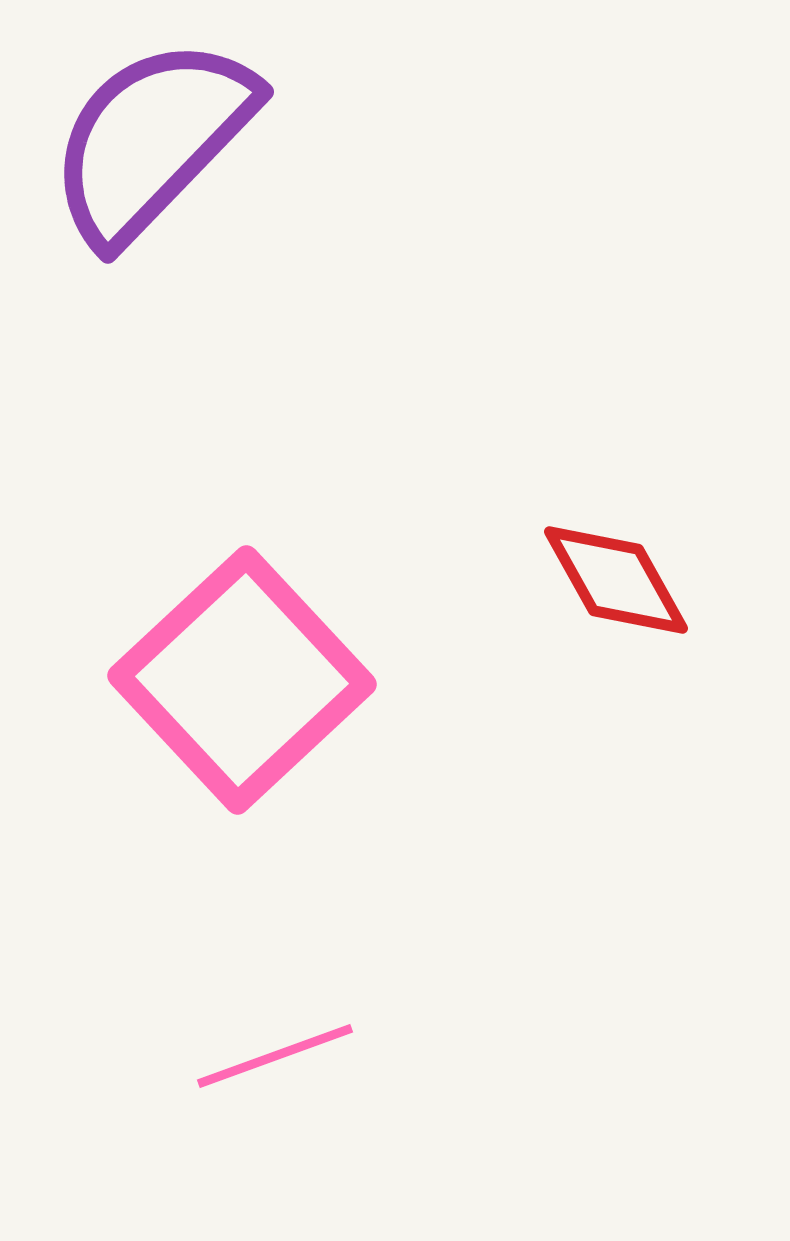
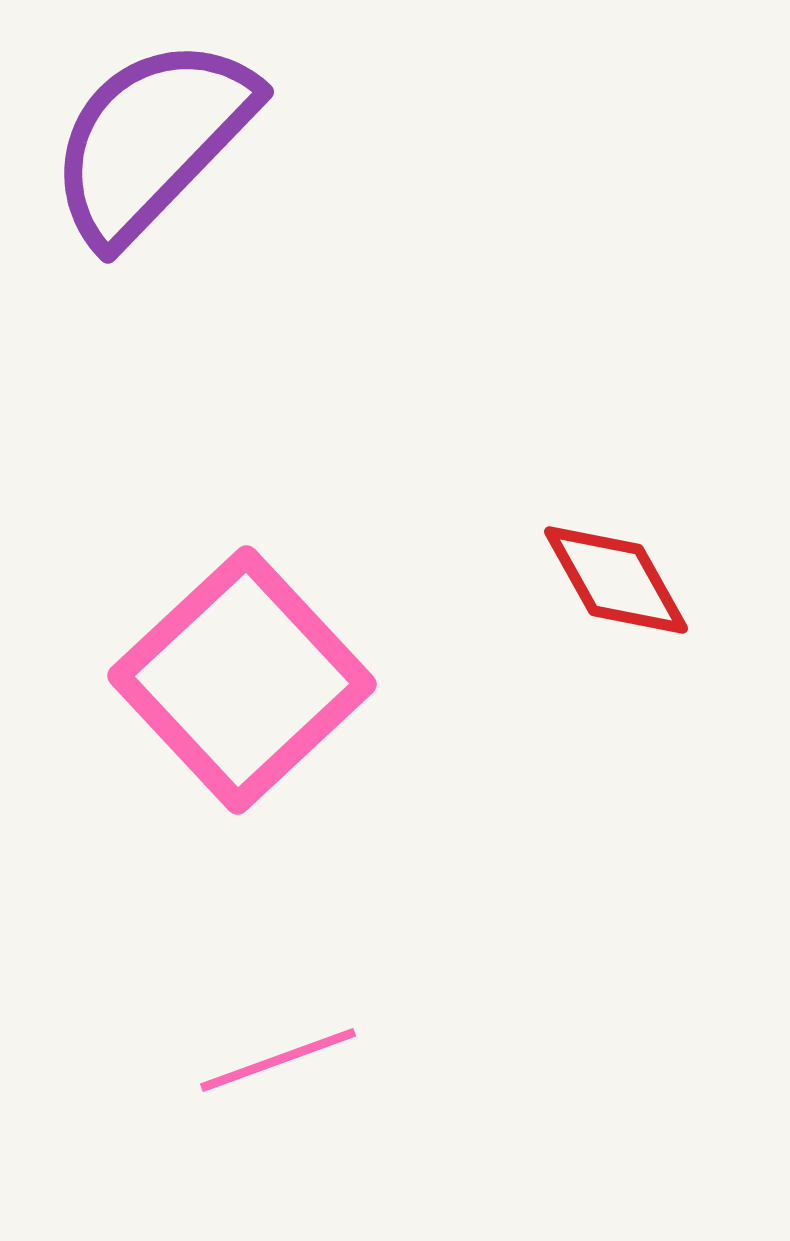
pink line: moved 3 px right, 4 px down
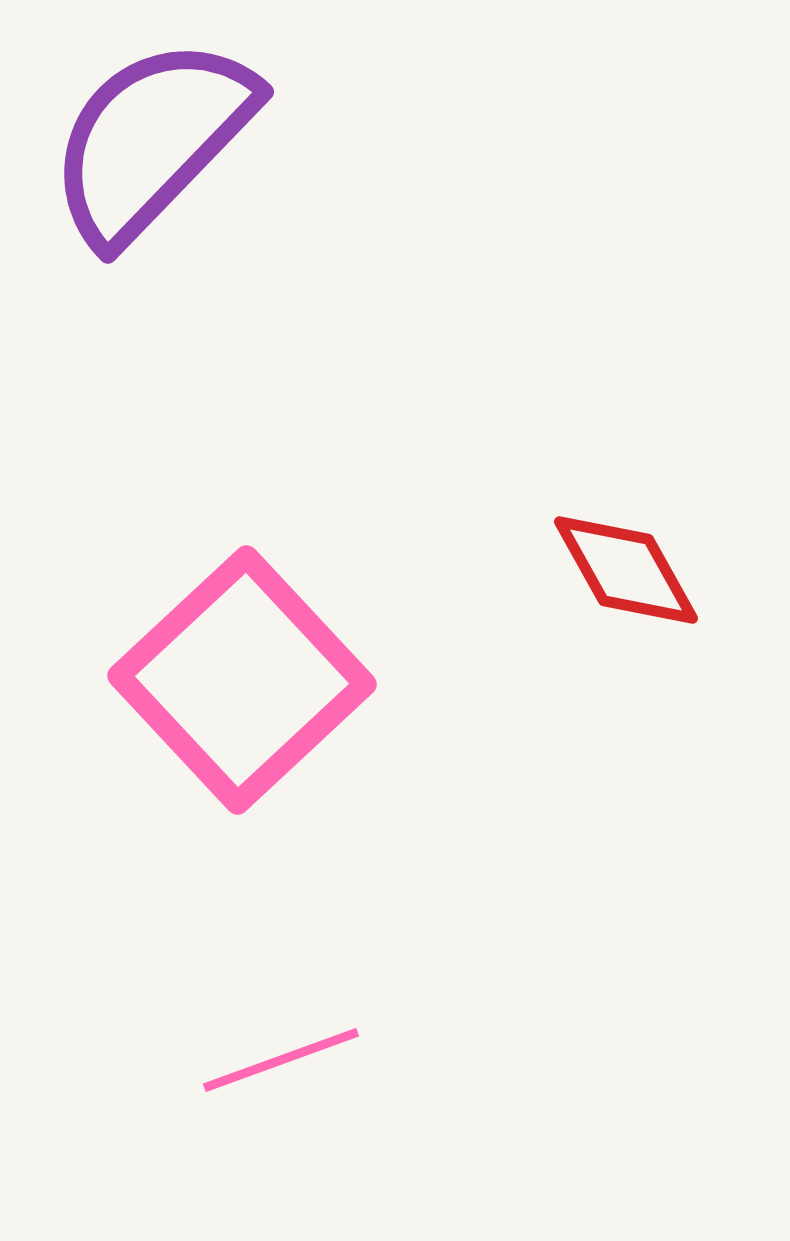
red diamond: moved 10 px right, 10 px up
pink line: moved 3 px right
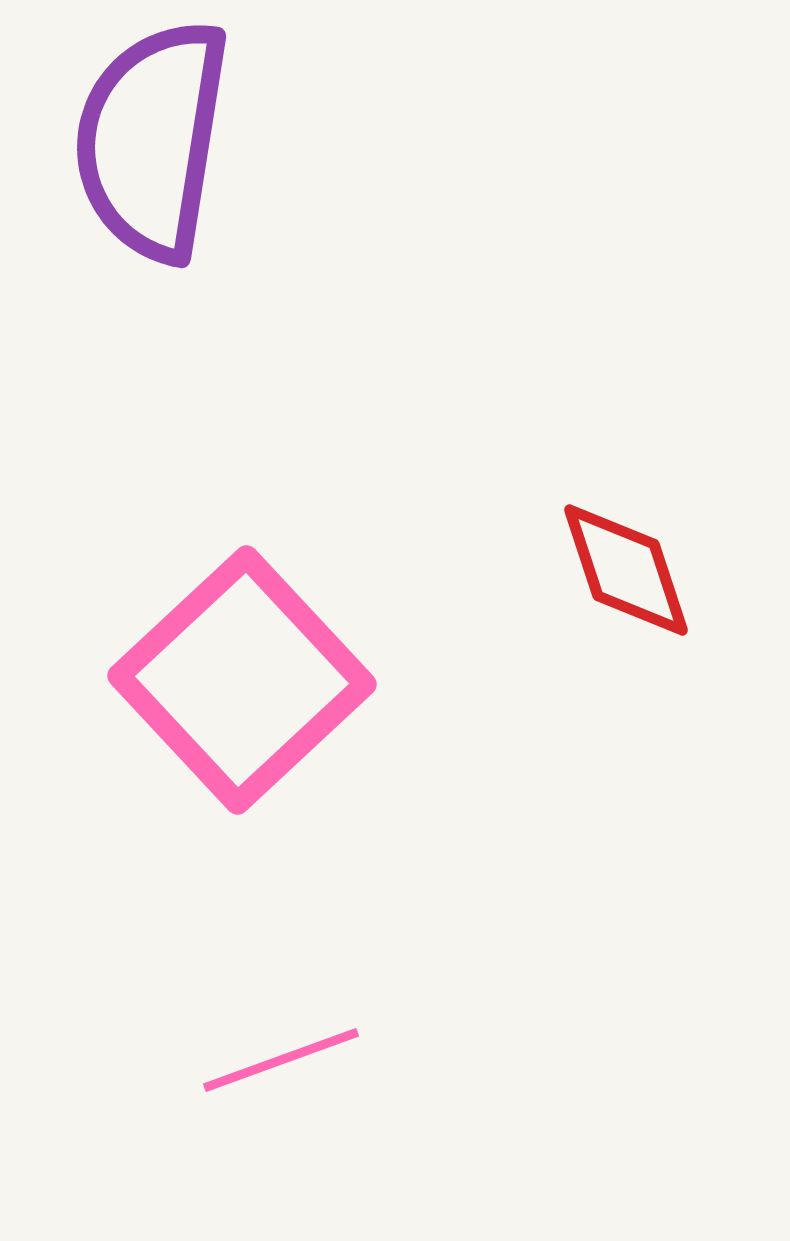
purple semicircle: rotated 35 degrees counterclockwise
red diamond: rotated 11 degrees clockwise
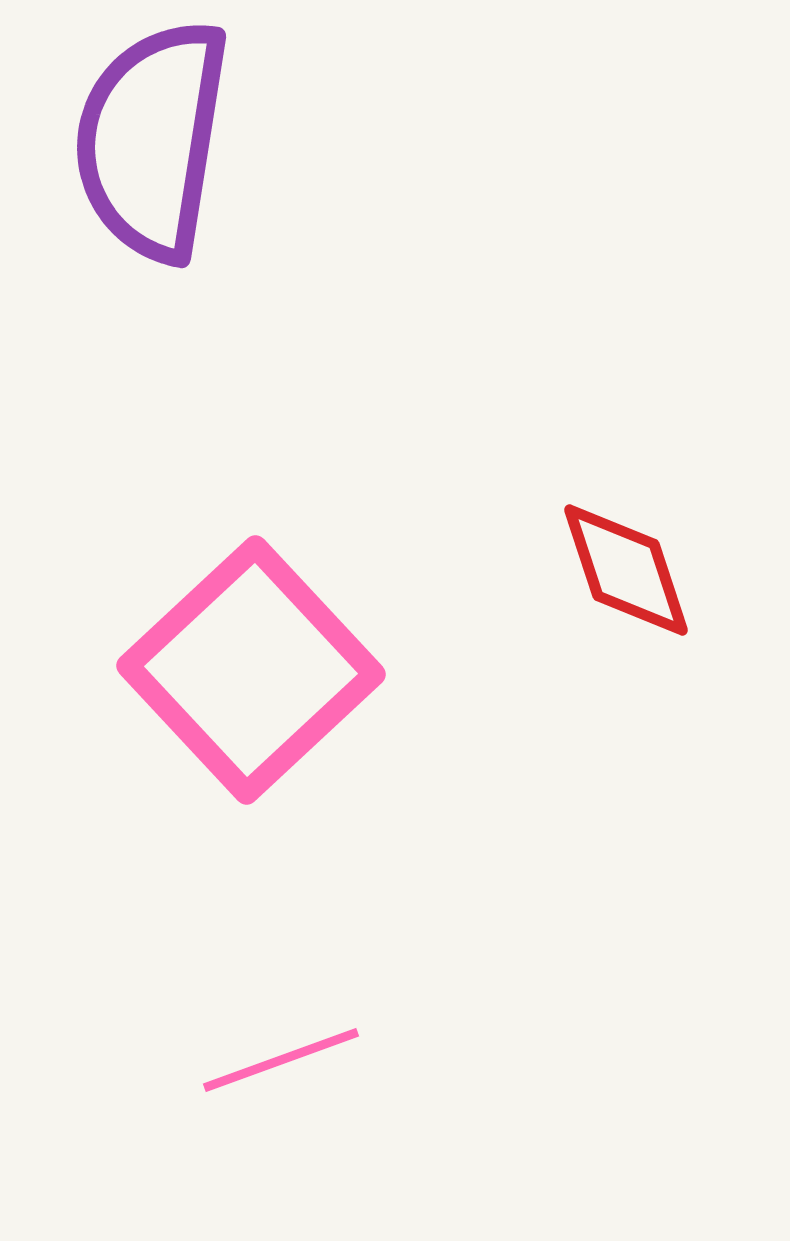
pink square: moved 9 px right, 10 px up
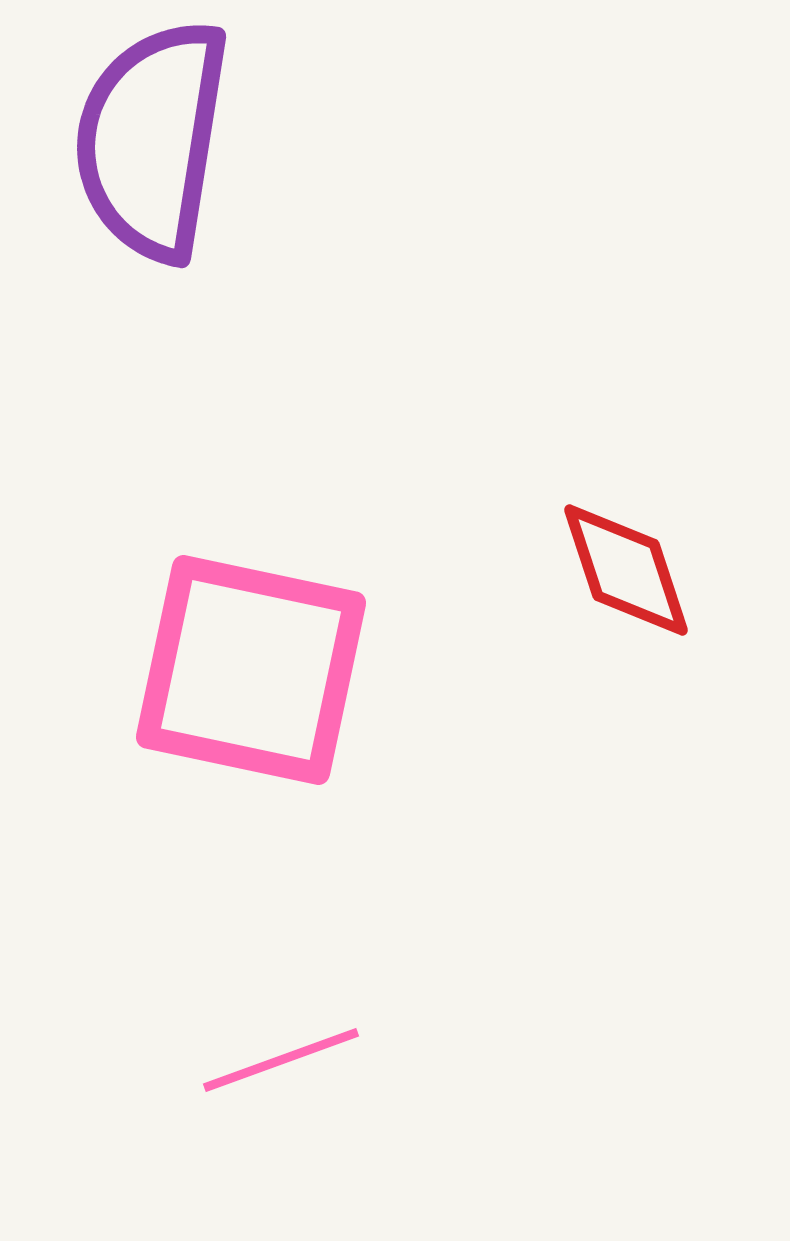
pink square: rotated 35 degrees counterclockwise
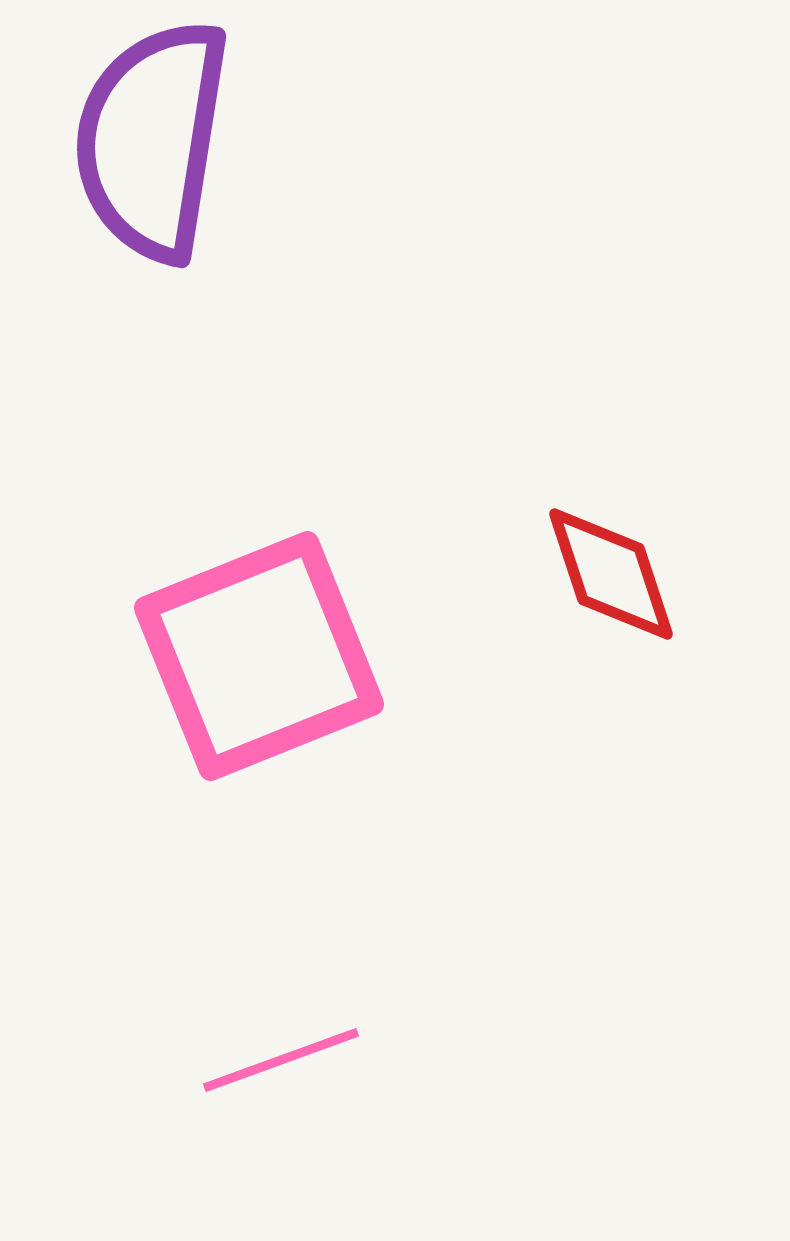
red diamond: moved 15 px left, 4 px down
pink square: moved 8 px right, 14 px up; rotated 34 degrees counterclockwise
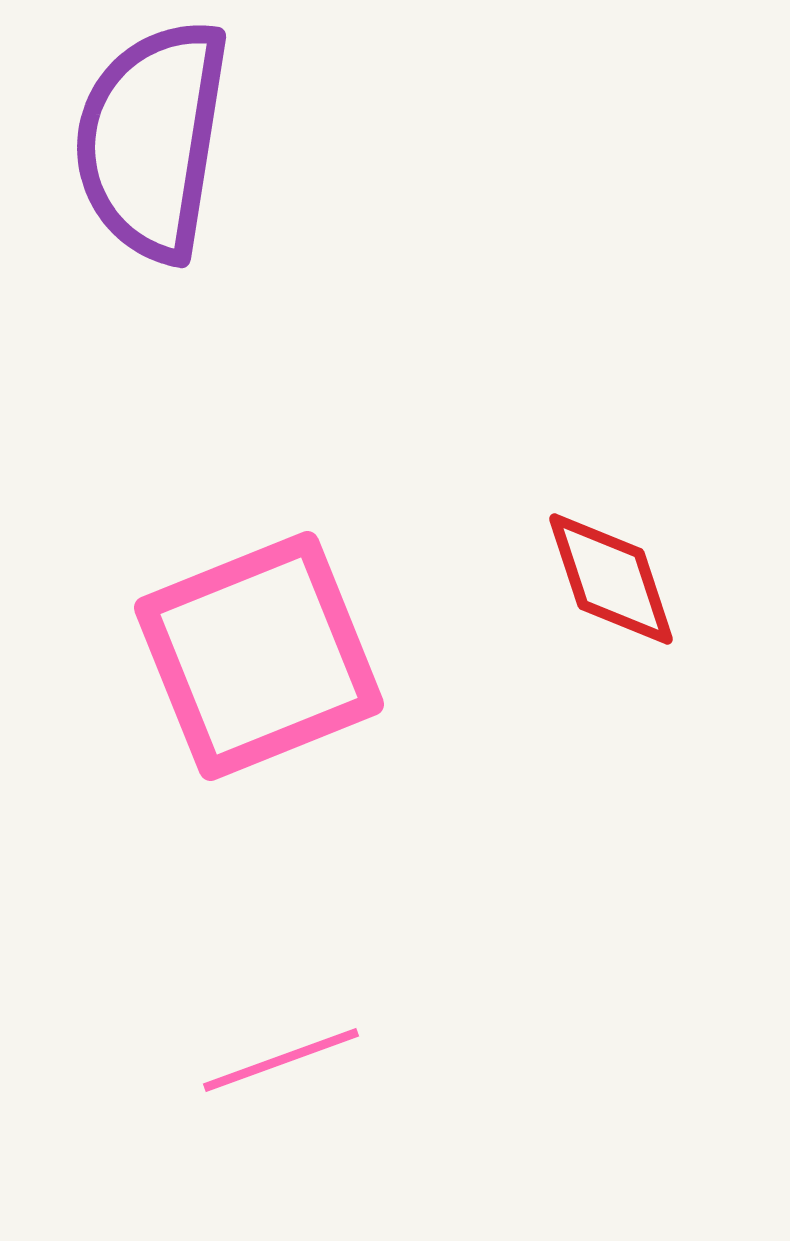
red diamond: moved 5 px down
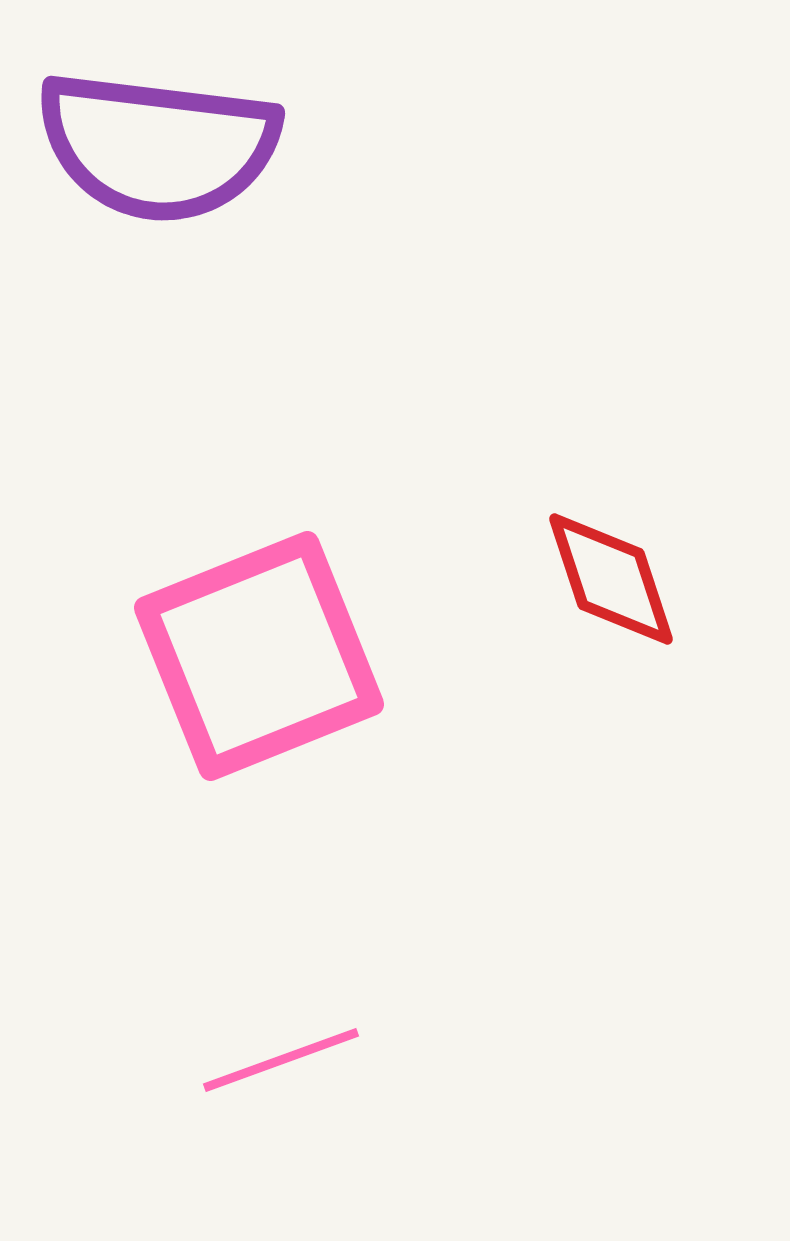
purple semicircle: moved 6 px right, 6 px down; rotated 92 degrees counterclockwise
